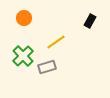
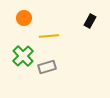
yellow line: moved 7 px left, 6 px up; rotated 30 degrees clockwise
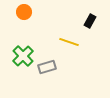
orange circle: moved 6 px up
yellow line: moved 20 px right, 6 px down; rotated 24 degrees clockwise
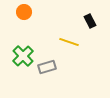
black rectangle: rotated 56 degrees counterclockwise
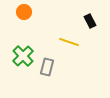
gray rectangle: rotated 60 degrees counterclockwise
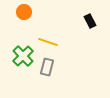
yellow line: moved 21 px left
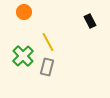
yellow line: rotated 42 degrees clockwise
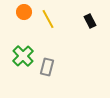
yellow line: moved 23 px up
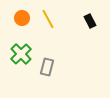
orange circle: moved 2 px left, 6 px down
green cross: moved 2 px left, 2 px up
